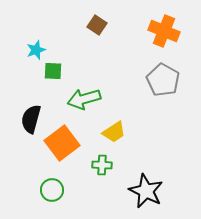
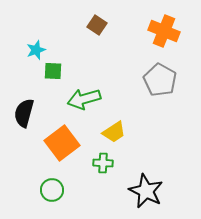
gray pentagon: moved 3 px left
black semicircle: moved 7 px left, 6 px up
green cross: moved 1 px right, 2 px up
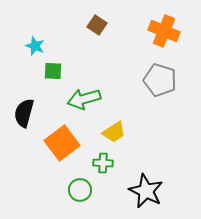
cyan star: moved 1 px left, 4 px up; rotated 30 degrees counterclockwise
gray pentagon: rotated 12 degrees counterclockwise
green circle: moved 28 px right
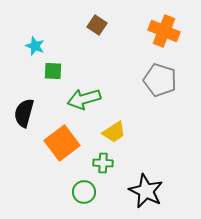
green circle: moved 4 px right, 2 px down
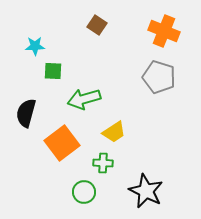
cyan star: rotated 24 degrees counterclockwise
gray pentagon: moved 1 px left, 3 px up
black semicircle: moved 2 px right
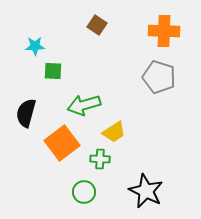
orange cross: rotated 20 degrees counterclockwise
green arrow: moved 6 px down
green cross: moved 3 px left, 4 px up
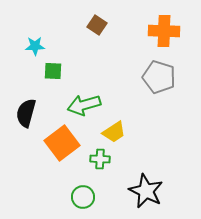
green circle: moved 1 px left, 5 px down
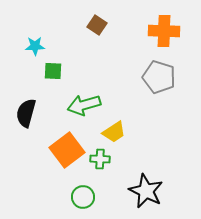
orange square: moved 5 px right, 7 px down
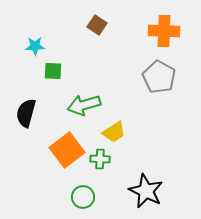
gray pentagon: rotated 12 degrees clockwise
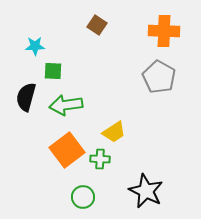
green arrow: moved 18 px left; rotated 8 degrees clockwise
black semicircle: moved 16 px up
